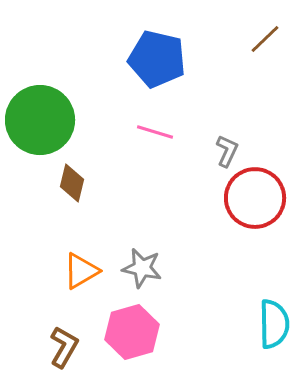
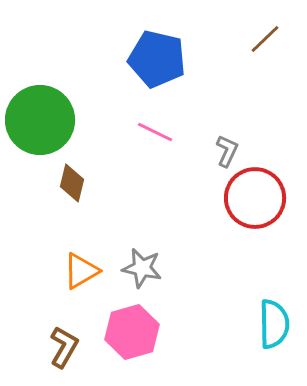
pink line: rotated 9 degrees clockwise
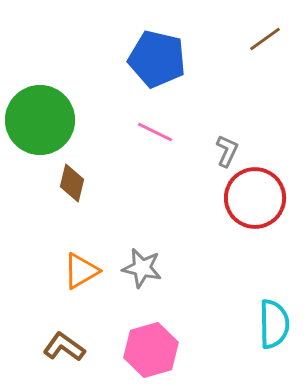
brown line: rotated 8 degrees clockwise
pink hexagon: moved 19 px right, 18 px down
brown L-shape: rotated 84 degrees counterclockwise
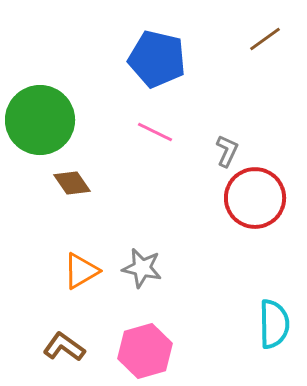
brown diamond: rotated 48 degrees counterclockwise
pink hexagon: moved 6 px left, 1 px down
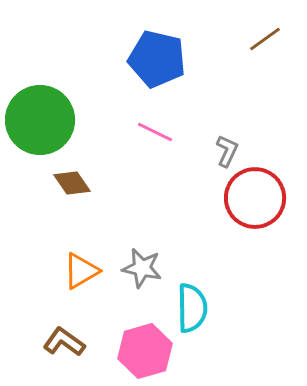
cyan semicircle: moved 82 px left, 16 px up
brown L-shape: moved 5 px up
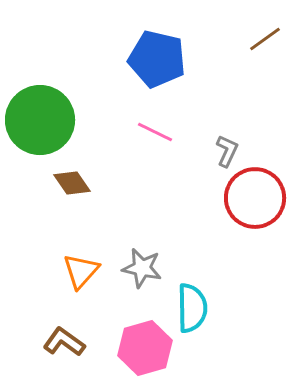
orange triangle: rotated 18 degrees counterclockwise
pink hexagon: moved 3 px up
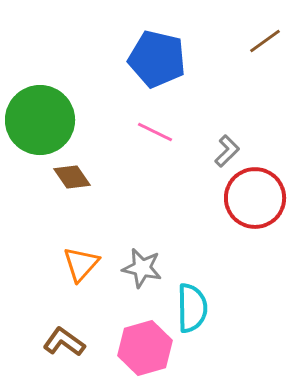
brown line: moved 2 px down
gray L-shape: rotated 20 degrees clockwise
brown diamond: moved 6 px up
orange triangle: moved 7 px up
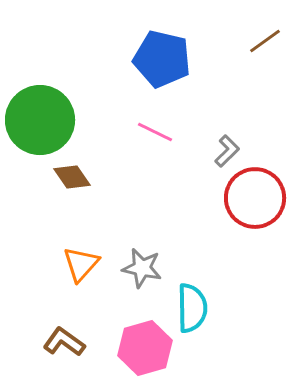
blue pentagon: moved 5 px right
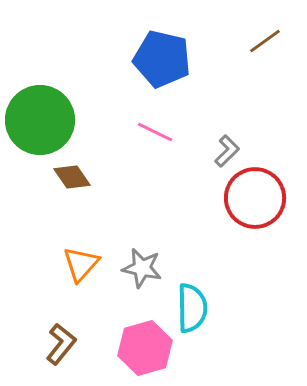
brown L-shape: moved 3 px left, 2 px down; rotated 93 degrees clockwise
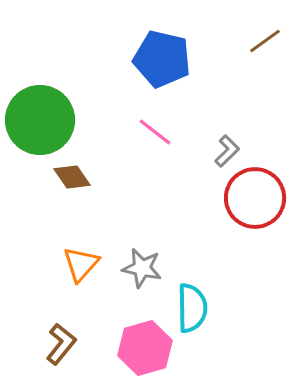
pink line: rotated 12 degrees clockwise
